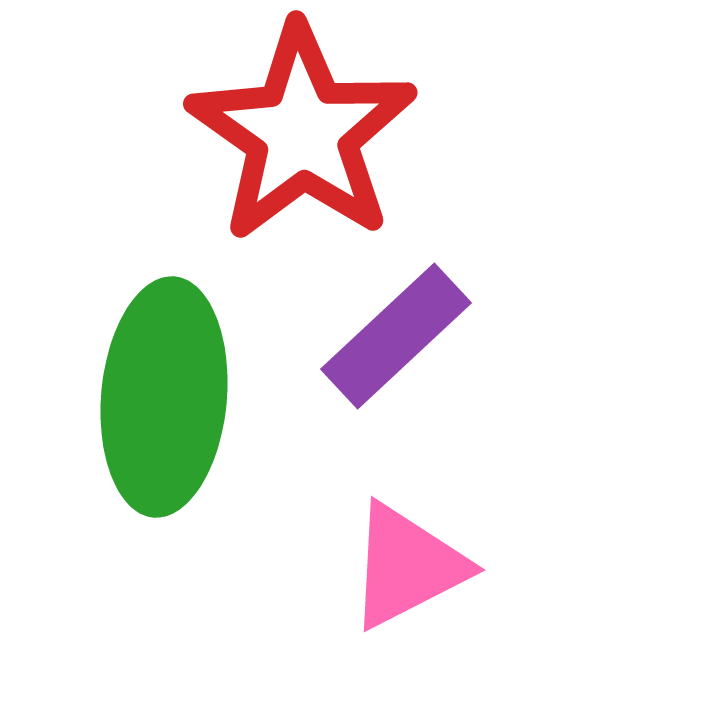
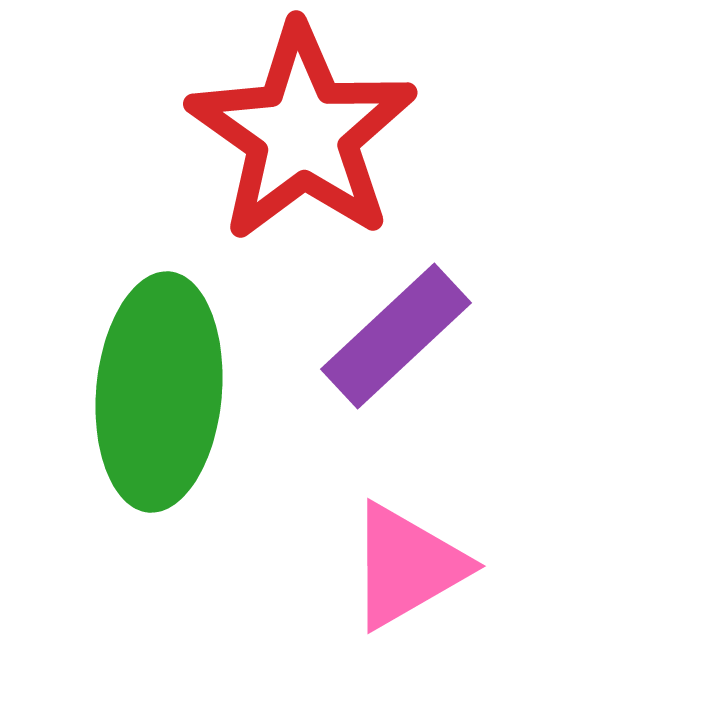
green ellipse: moved 5 px left, 5 px up
pink triangle: rotated 3 degrees counterclockwise
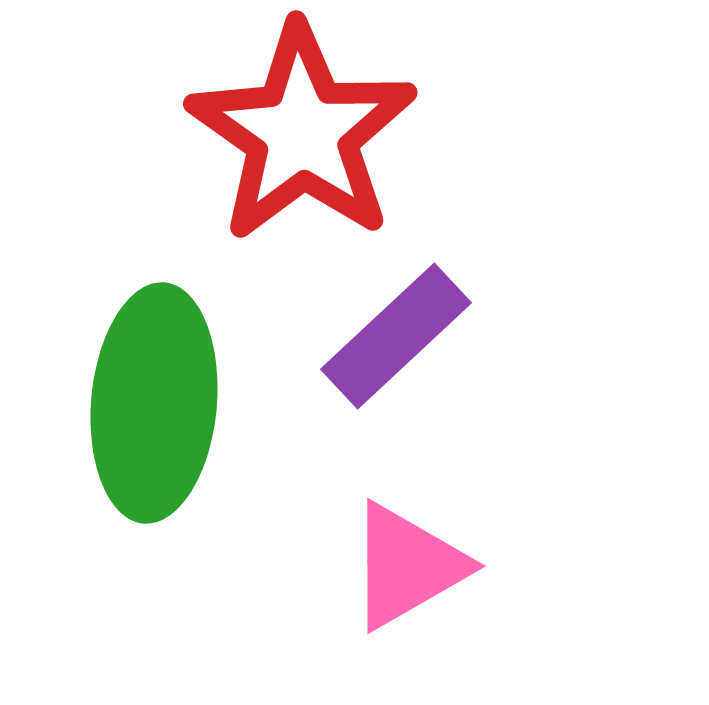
green ellipse: moved 5 px left, 11 px down
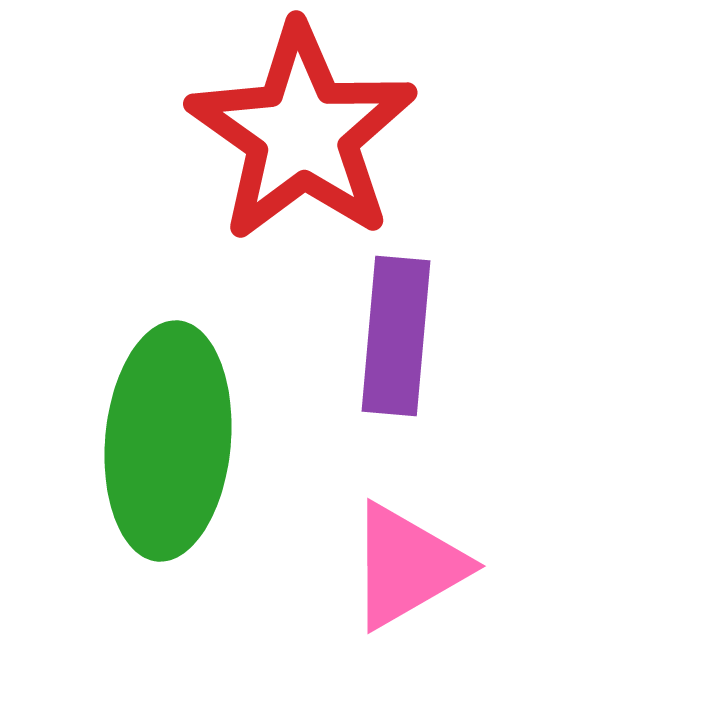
purple rectangle: rotated 42 degrees counterclockwise
green ellipse: moved 14 px right, 38 px down
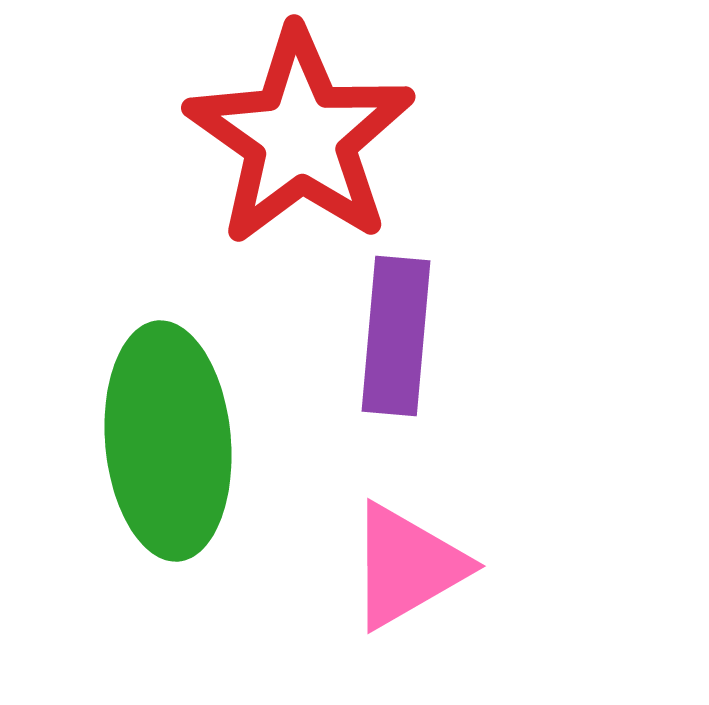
red star: moved 2 px left, 4 px down
green ellipse: rotated 10 degrees counterclockwise
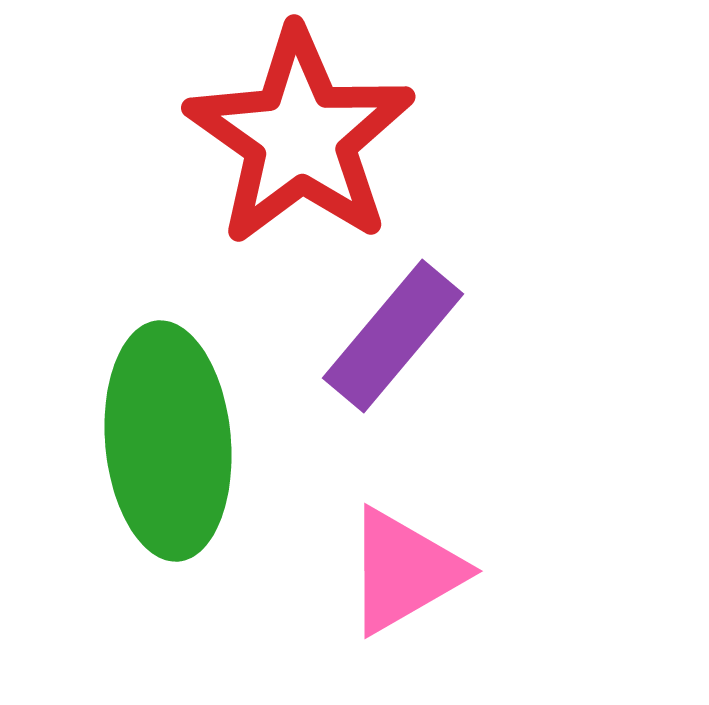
purple rectangle: moved 3 px left; rotated 35 degrees clockwise
pink triangle: moved 3 px left, 5 px down
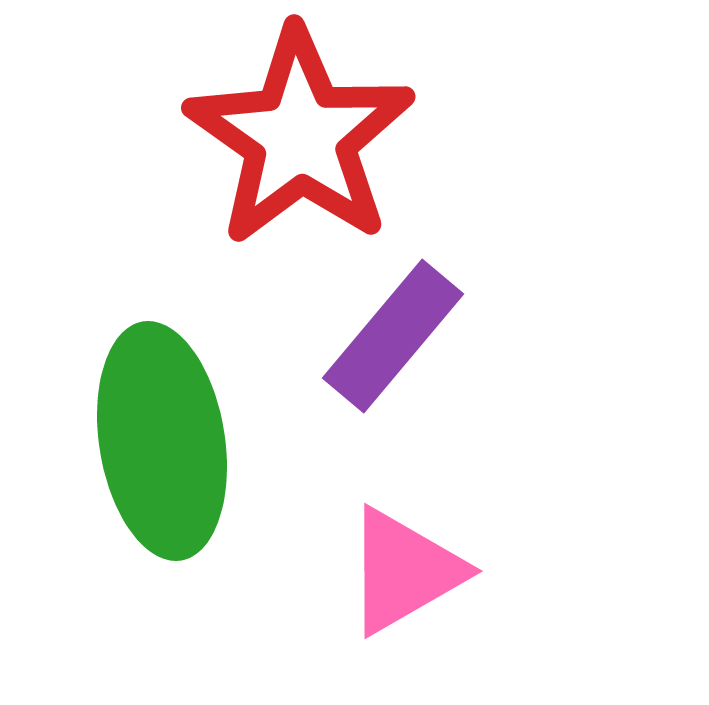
green ellipse: moved 6 px left; rotated 4 degrees counterclockwise
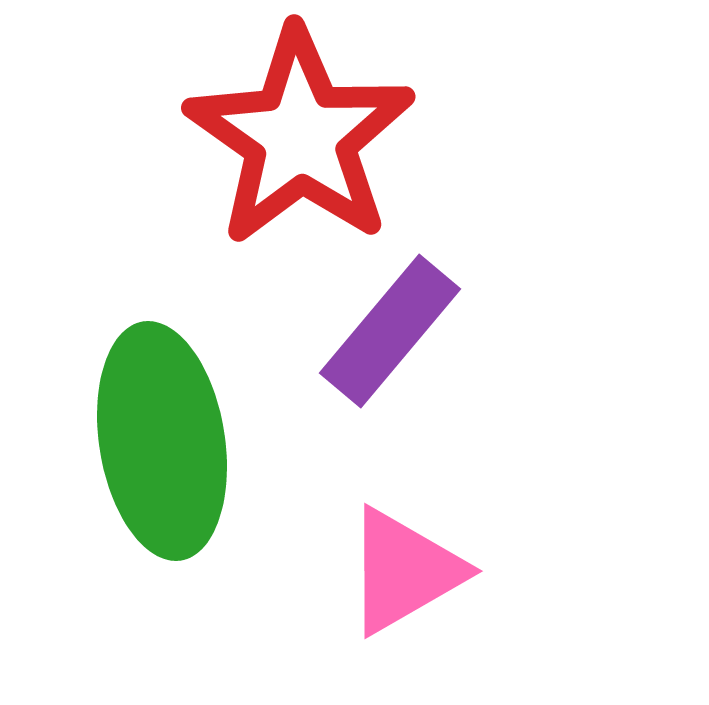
purple rectangle: moved 3 px left, 5 px up
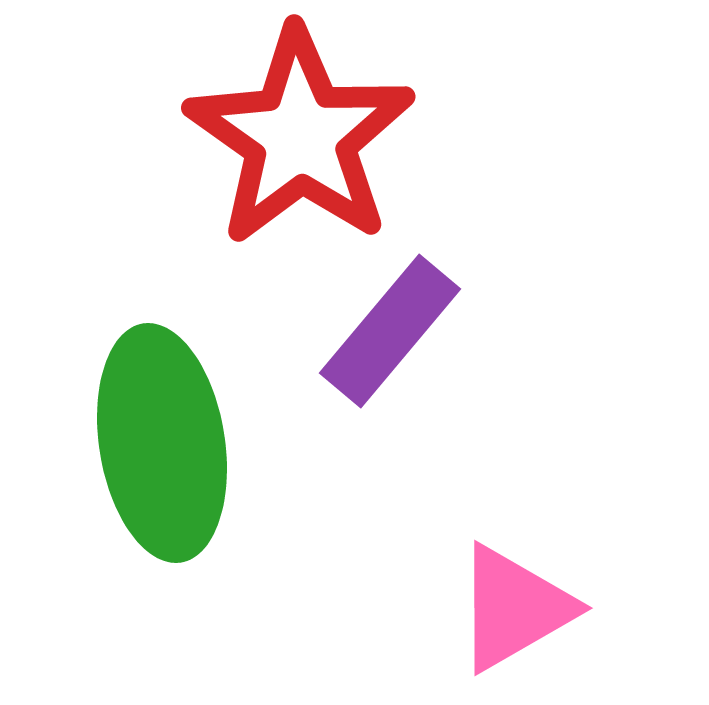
green ellipse: moved 2 px down
pink triangle: moved 110 px right, 37 px down
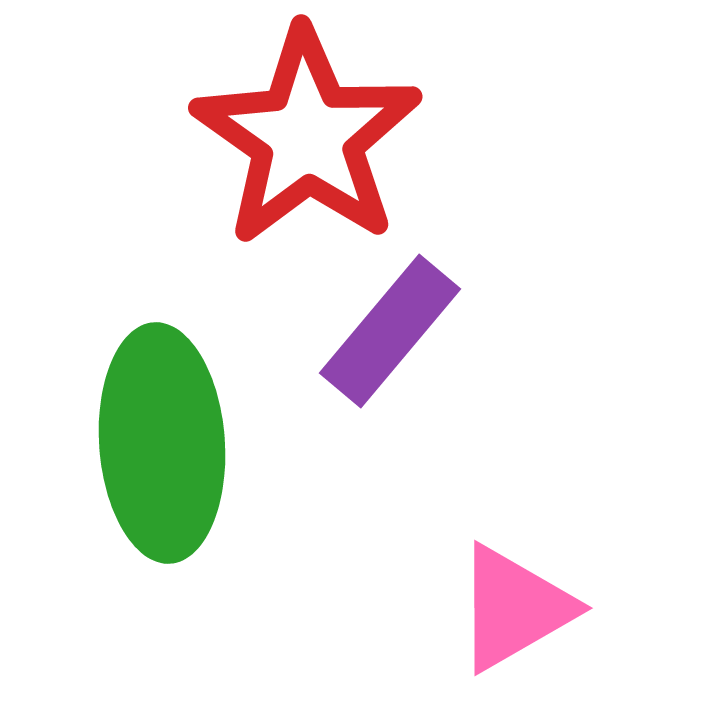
red star: moved 7 px right
green ellipse: rotated 5 degrees clockwise
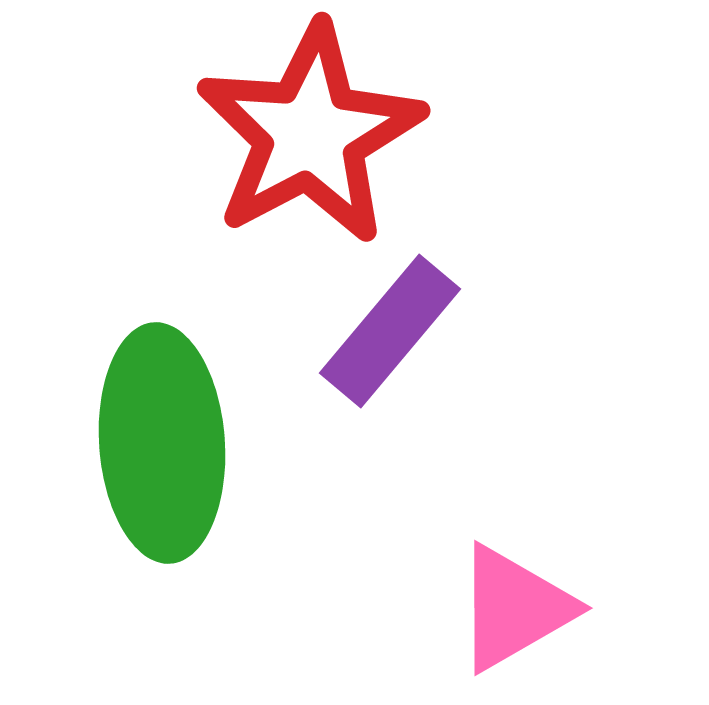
red star: moved 3 px right, 3 px up; rotated 9 degrees clockwise
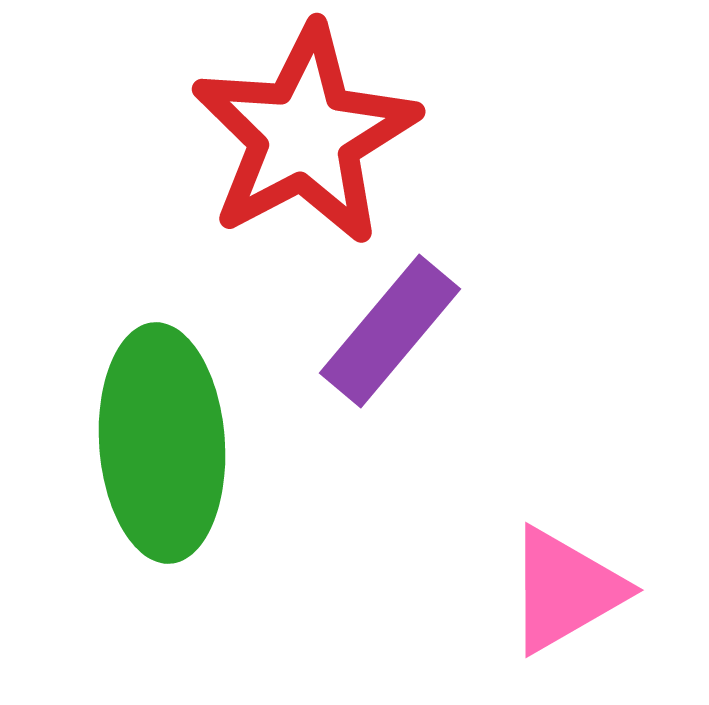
red star: moved 5 px left, 1 px down
pink triangle: moved 51 px right, 18 px up
